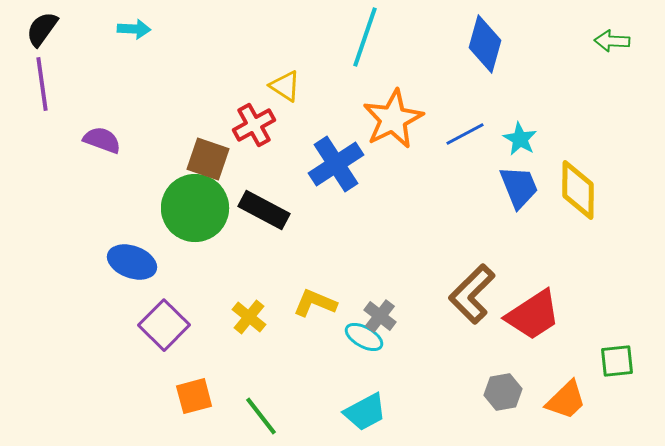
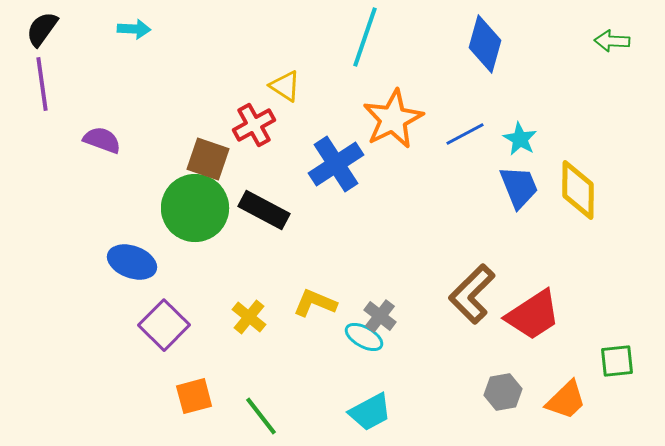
cyan trapezoid: moved 5 px right
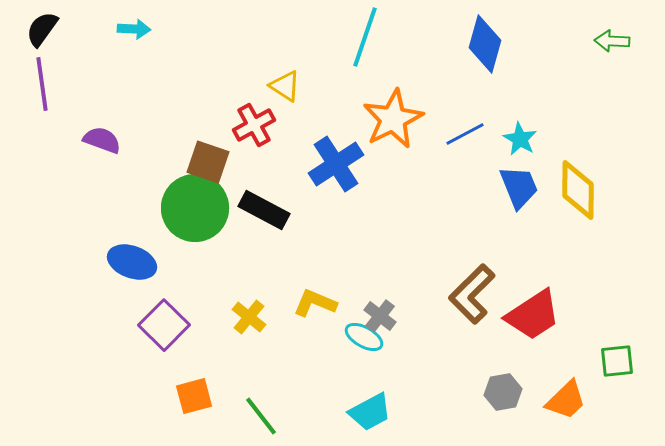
brown square: moved 3 px down
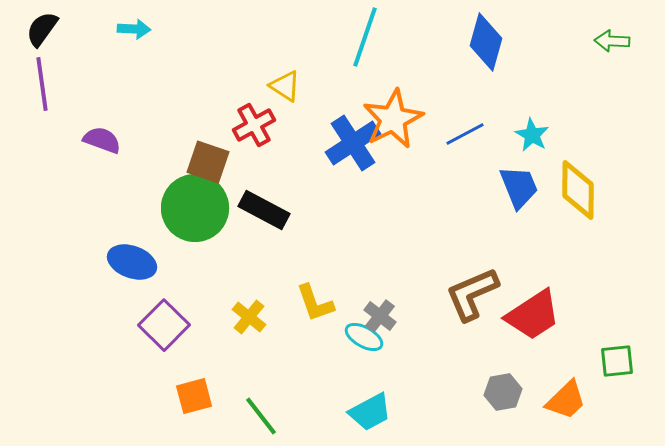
blue diamond: moved 1 px right, 2 px up
cyan star: moved 12 px right, 4 px up
blue cross: moved 17 px right, 21 px up
brown L-shape: rotated 22 degrees clockwise
yellow L-shape: rotated 132 degrees counterclockwise
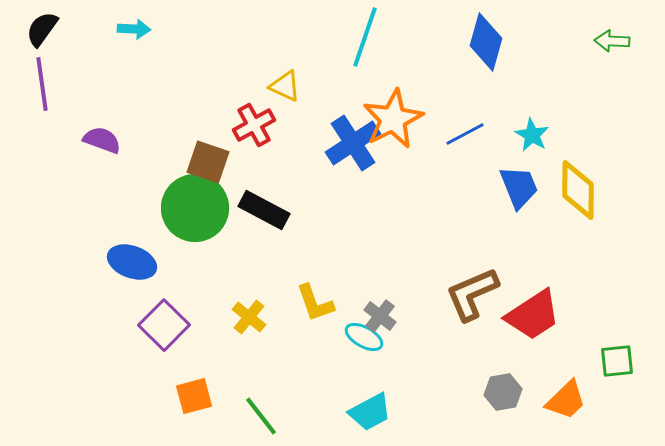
yellow triangle: rotated 8 degrees counterclockwise
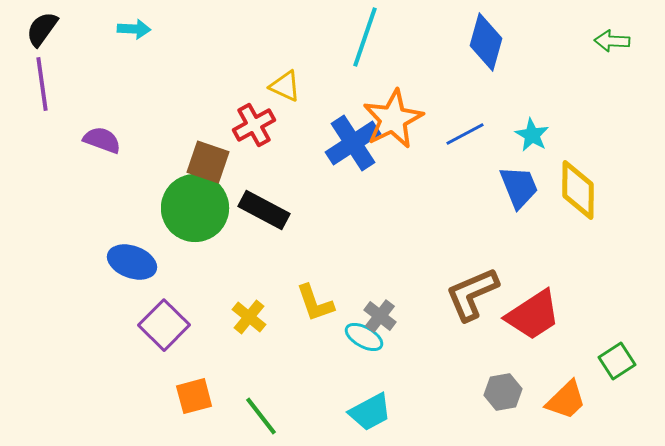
green square: rotated 27 degrees counterclockwise
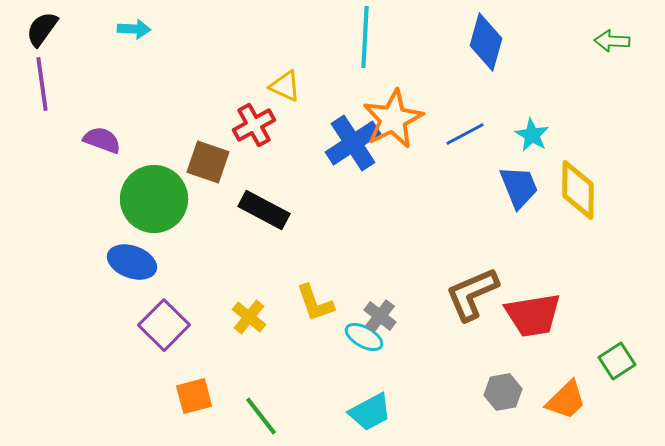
cyan line: rotated 16 degrees counterclockwise
green circle: moved 41 px left, 9 px up
red trapezoid: rotated 24 degrees clockwise
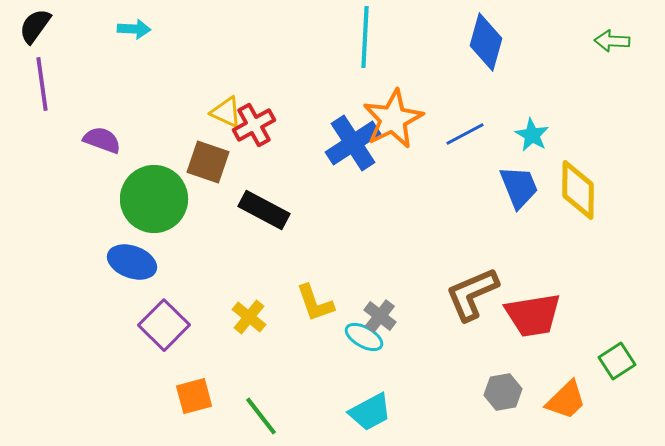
black semicircle: moved 7 px left, 3 px up
yellow triangle: moved 59 px left, 26 px down
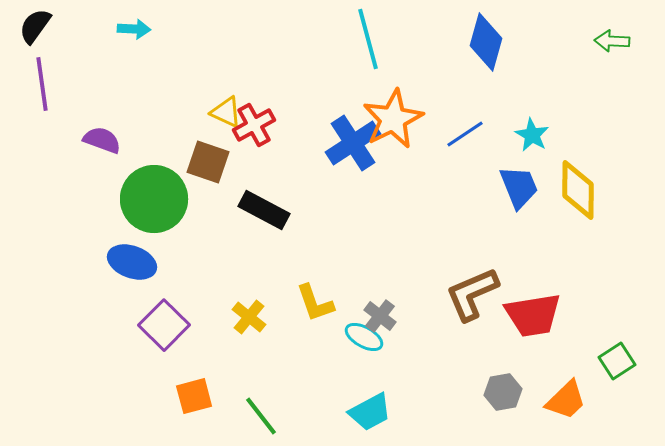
cyan line: moved 3 px right, 2 px down; rotated 18 degrees counterclockwise
blue line: rotated 6 degrees counterclockwise
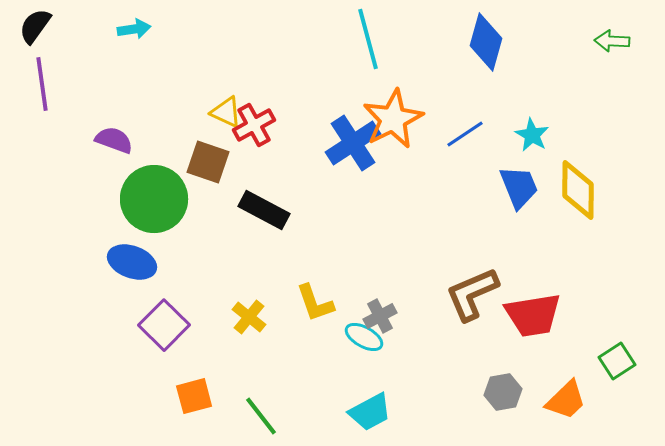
cyan arrow: rotated 12 degrees counterclockwise
purple semicircle: moved 12 px right
gray cross: rotated 24 degrees clockwise
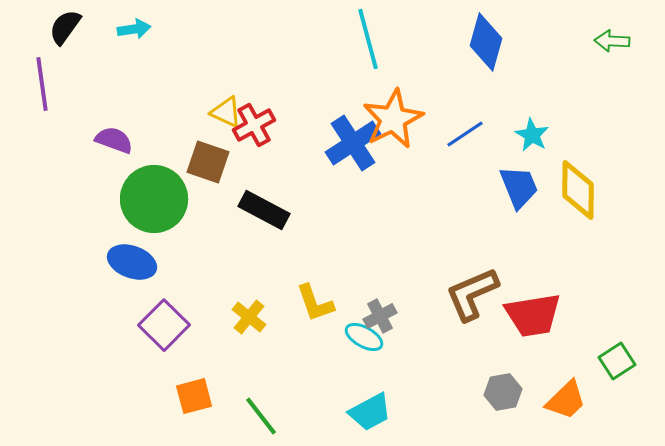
black semicircle: moved 30 px right, 1 px down
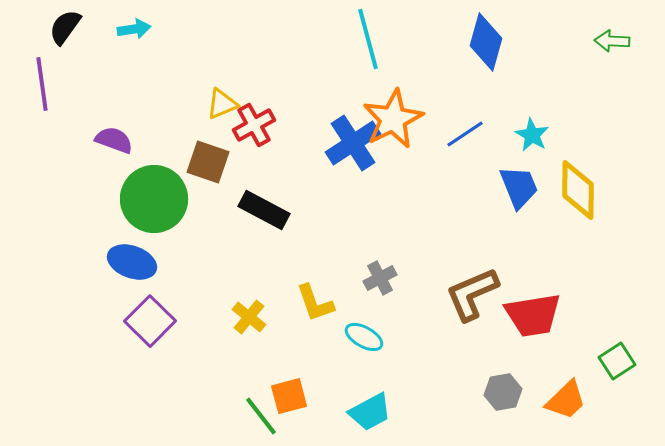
yellow triangle: moved 4 px left, 8 px up; rotated 48 degrees counterclockwise
gray cross: moved 38 px up
purple square: moved 14 px left, 4 px up
orange square: moved 95 px right
